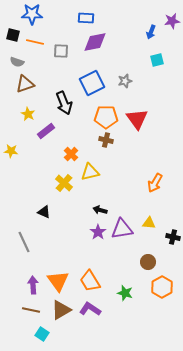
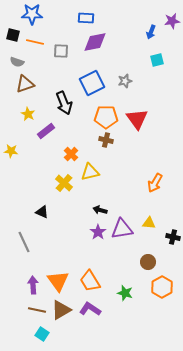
black triangle at (44, 212): moved 2 px left
brown line at (31, 310): moved 6 px right
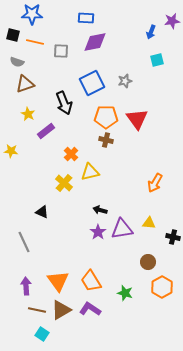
orange trapezoid at (90, 281): moved 1 px right
purple arrow at (33, 285): moved 7 px left, 1 px down
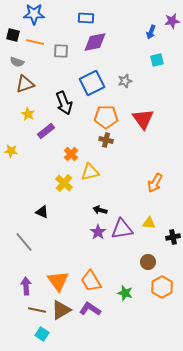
blue star at (32, 14): moved 2 px right
red triangle at (137, 119): moved 6 px right
black cross at (173, 237): rotated 24 degrees counterclockwise
gray line at (24, 242): rotated 15 degrees counterclockwise
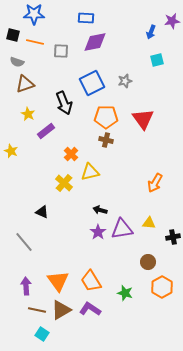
yellow star at (11, 151): rotated 16 degrees clockwise
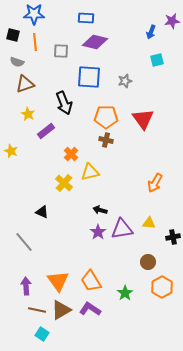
orange line at (35, 42): rotated 72 degrees clockwise
purple diamond at (95, 42): rotated 25 degrees clockwise
blue square at (92, 83): moved 3 px left, 6 px up; rotated 30 degrees clockwise
green star at (125, 293): rotated 21 degrees clockwise
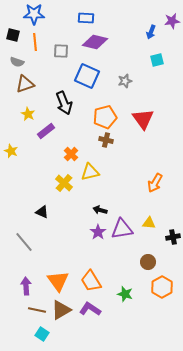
blue square at (89, 77): moved 2 px left, 1 px up; rotated 20 degrees clockwise
orange pentagon at (106, 117): moved 1 px left; rotated 15 degrees counterclockwise
green star at (125, 293): moved 1 px down; rotated 21 degrees counterclockwise
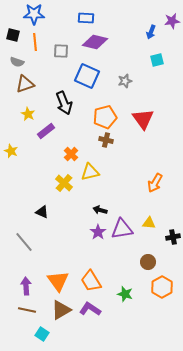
brown line at (37, 310): moved 10 px left
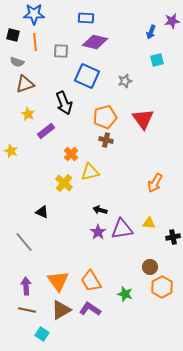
brown circle at (148, 262): moved 2 px right, 5 px down
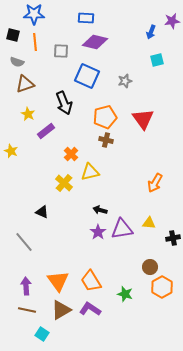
black cross at (173, 237): moved 1 px down
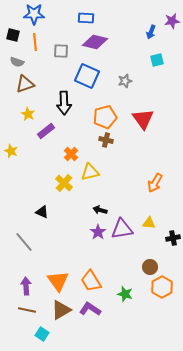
black arrow at (64, 103): rotated 20 degrees clockwise
